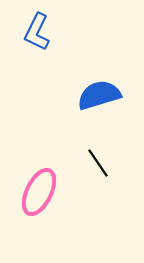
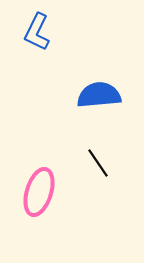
blue semicircle: rotated 12 degrees clockwise
pink ellipse: rotated 9 degrees counterclockwise
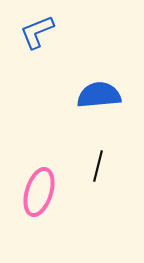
blue L-shape: rotated 42 degrees clockwise
black line: moved 3 px down; rotated 48 degrees clockwise
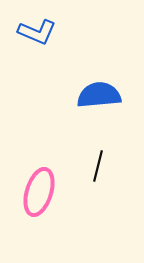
blue L-shape: rotated 135 degrees counterclockwise
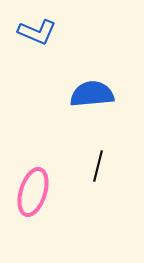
blue semicircle: moved 7 px left, 1 px up
pink ellipse: moved 6 px left
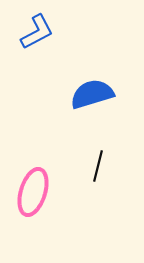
blue L-shape: rotated 51 degrees counterclockwise
blue semicircle: rotated 12 degrees counterclockwise
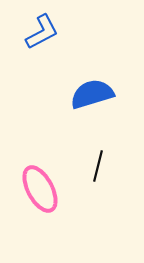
blue L-shape: moved 5 px right
pink ellipse: moved 7 px right, 3 px up; rotated 45 degrees counterclockwise
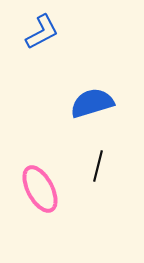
blue semicircle: moved 9 px down
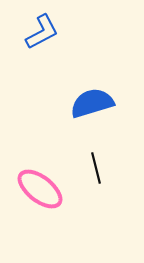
black line: moved 2 px left, 2 px down; rotated 28 degrees counterclockwise
pink ellipse: rotated 24 degrees counterclockwise
